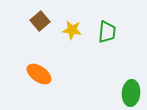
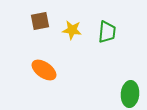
brown square: rotated 30 degrees clockwise
orange ellipse: moved 5 px right, 4 px up
green ellipse: moved 1 px left, 1 px down
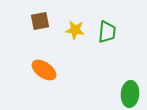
yellow star: moved 3 px right
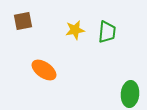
brown square: moved 17 px left
yellow star: rotated 18 degrees counterclockwise
